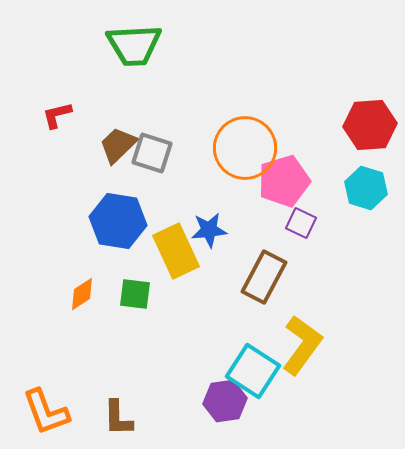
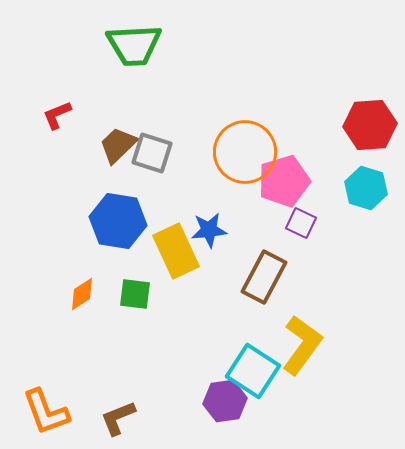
red L-shape: rotated 8 degrees counterclockwise
orange circle: moved 4 px down
brown L-shape: rotated 69 degrees clockwise
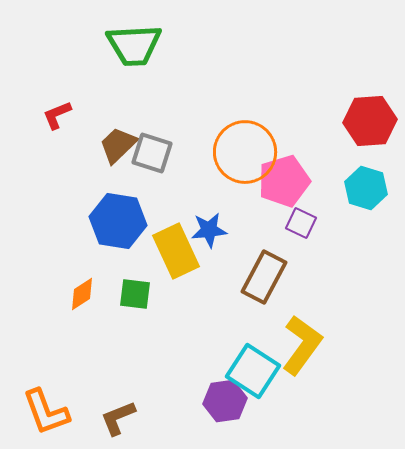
red hexagon: moved 4 px up
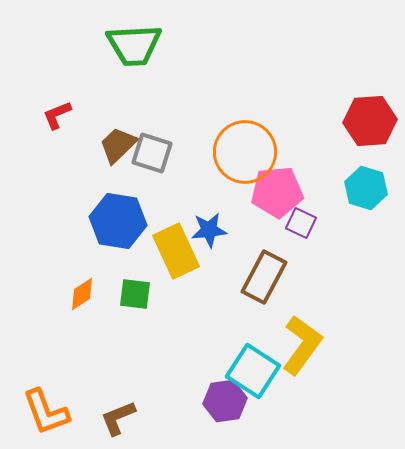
pink pentagon: moved 7 px left, 11 px down; rotated 12 degrees clockwise
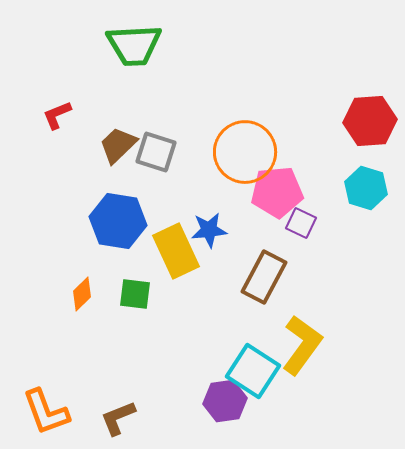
gray square: moved 4 px right, 1 px up
orange diamond: rotated 12 degrees counterclockwise
